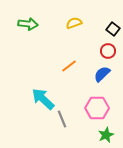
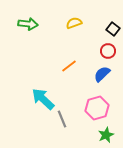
pink hexagon: rotated 15 degrees counterclockwise
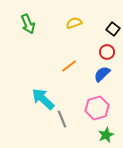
green arrow: rotated 60 degrees clockwise
red circle: moved 1 px left, 1 px down
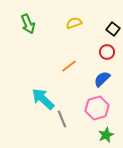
blue semicircle: moved 5 px down
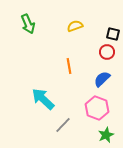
yellow semicircle: moved 1 px right, 3 px down
black square: moved 5 px down; rotated 24 degrees counterclockwise
orange line: rotated 63 degrees counterclockwise
pink hexagon: rotated 25 degrees counterclockwise
gray line: moved 1 px right, 6 px down; rotated 66 degrees clockwise
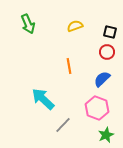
black square: moved 3 px left, 2 px up
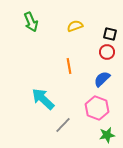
green arrow: moved 3 px right, 2 px up
black square: moved 2 px down
green star: moved 1 px right; rotated 14 degrees clockwise
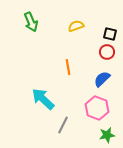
yellow semicircle: moved 1 px right
orange line: moved 1 px left, 1 px down
gray line: rotated 18 degrees counterclockwise
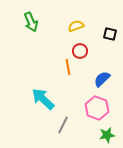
red circle: moved 27 px left, 1 px up
